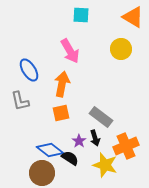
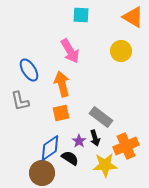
yellow circle: moved 2 px down
orange arrow: rotated 25 degrees counterclockwise
blue diamond: moved 2 px up; rotated 72 degrees counterclockwise
yellow star: rotated 20 degrees counterclockwise
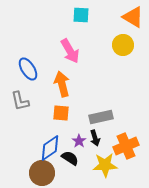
yellow circle: moved 2 px right, 6 px up
blue ellipse: moved 1 px left, 1 px up
orange square: rotated 18 degrees clockwise
gray rectangle: rotated 50 degrees counterclockwise
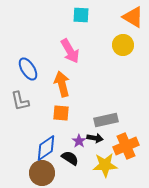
gray rectangle: moved 5 px right, 3 px down
black arrow: rotated 63 degrees counterclockwise
blue diamond: moved 4 px left
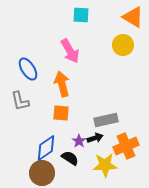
black arrow: rotated 28 degrees counterclockwise
